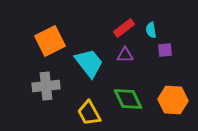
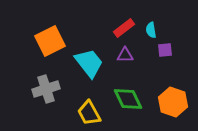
gray cross: moved 3 px down; rotated 12 degrees counterclockwise
orange hexagon: moved 2 px down; rotated 16 degrees clockwise
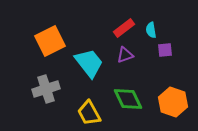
purple triangle: rotated 18 degrees counterclockwise
